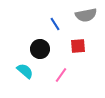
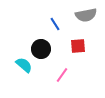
black circle: moved 1 px right
cyan semicircle: moved 1 px left, 6 px up
pink line: moved 1 px right
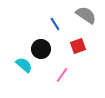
gray semicircle: rotated 135 degrees counterclockwise
red square: rotated 14 degrees counterclockwise
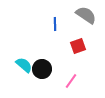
blue line: rotated 32 degrees clockwise
black circle: moved 1 px right, 20 px down
pink line: moved 9 px right, 6 px down
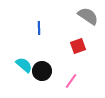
gray semicircle: moved 2 px right, 1 px down
blue line: moved 16 px left, 4 px down
black circle: moved 2 px down
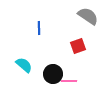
black circle: moved 11 px right, 3 px down
pink line: moved 2 px left; rotated 56 degrees clockwise
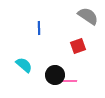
black circle: moved 2 px right, 1 px down
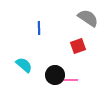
gray semicircle: moved 2 px down
pink line: moved 1 px right, 1 px up
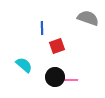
gray semicircle: rotated 15 degrees counterclockwise
blue line: moved 3 px right
red square: moved 21 px left
black circle: moved 2 px down
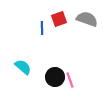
gray semicircle: moved 1 px left, 1 px down
red square: moved 2 px right, 27 px up
cyan semicircle: moved 1 px left, 2 px down
pink line: rotated 70 degrees clockwise
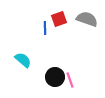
blue line: moved 3 px right
cyan semicircle: moved 7 px up
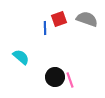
cyan semicircle: moved 2 px left, 3 px up
